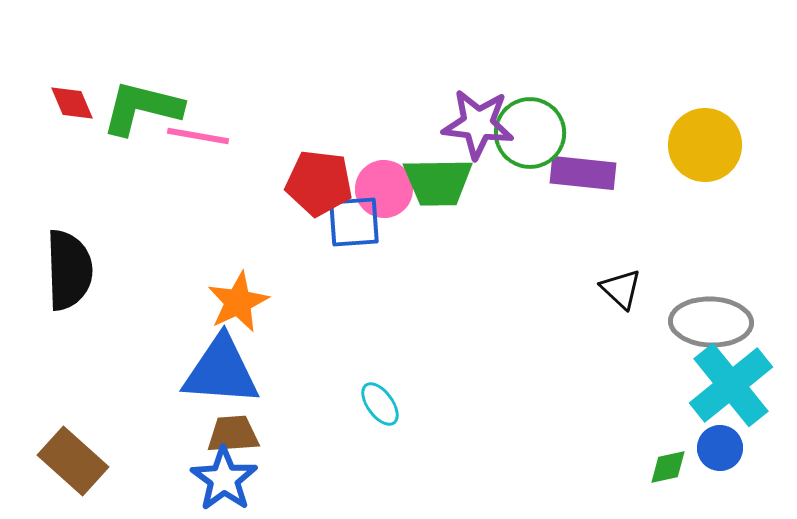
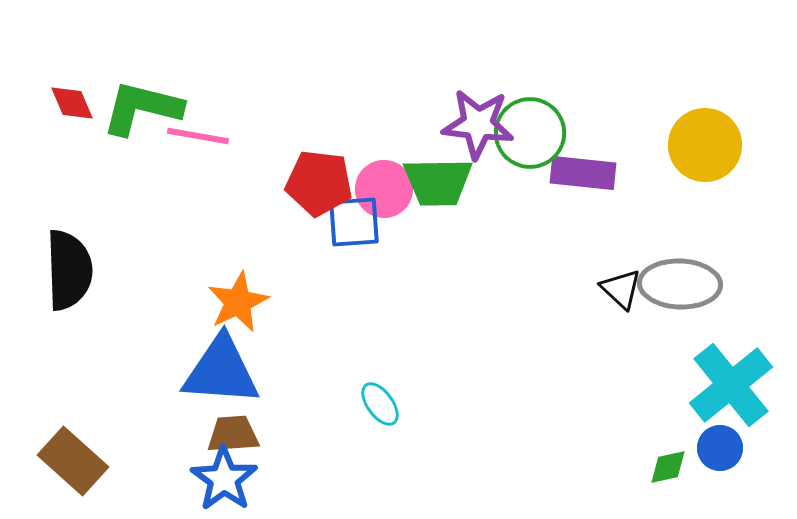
gray ellipse: moved 31 px left, 38 px up
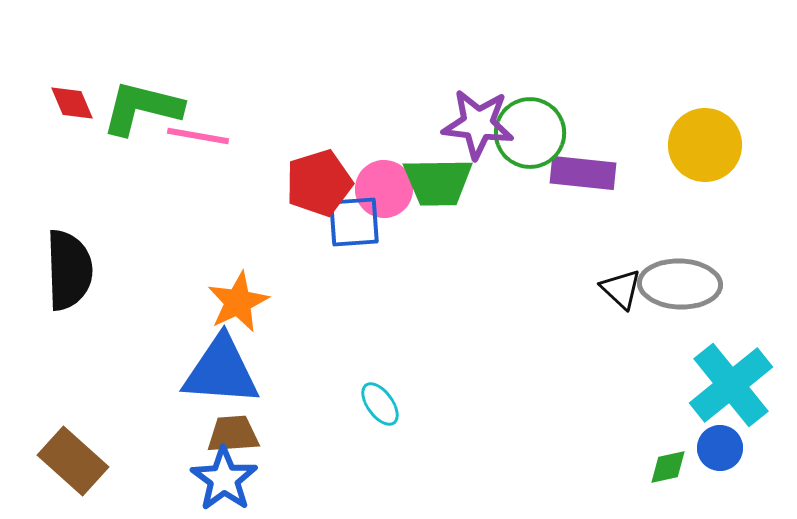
red pentagon: rotated 24 degrees counterclockwise
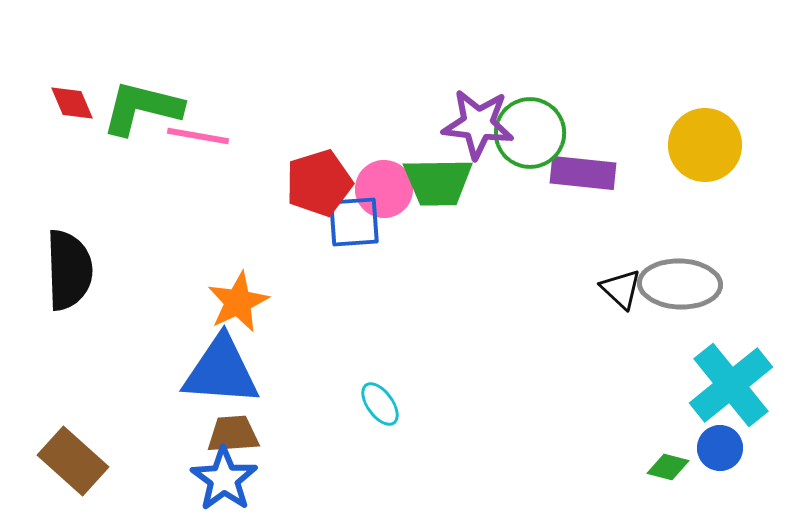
green diamond: rotated 27 degrees clockwise
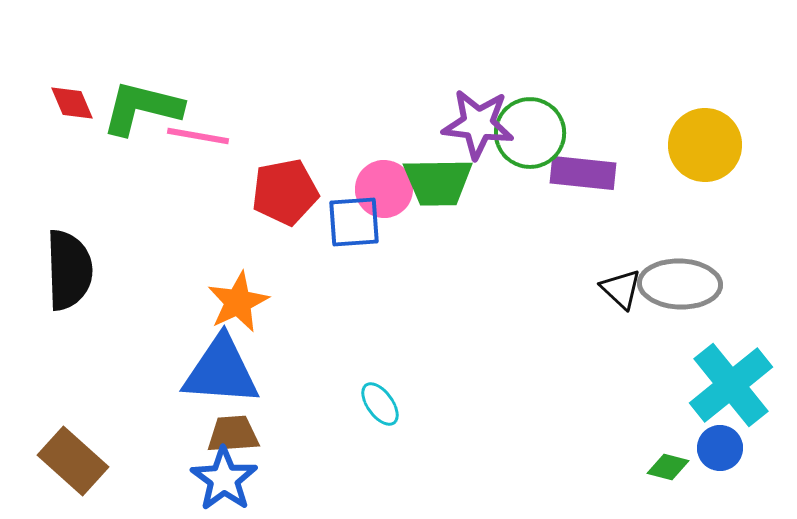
red pentagon: moved 34 px left, 9 px down; rotated 6 degrees clockwise
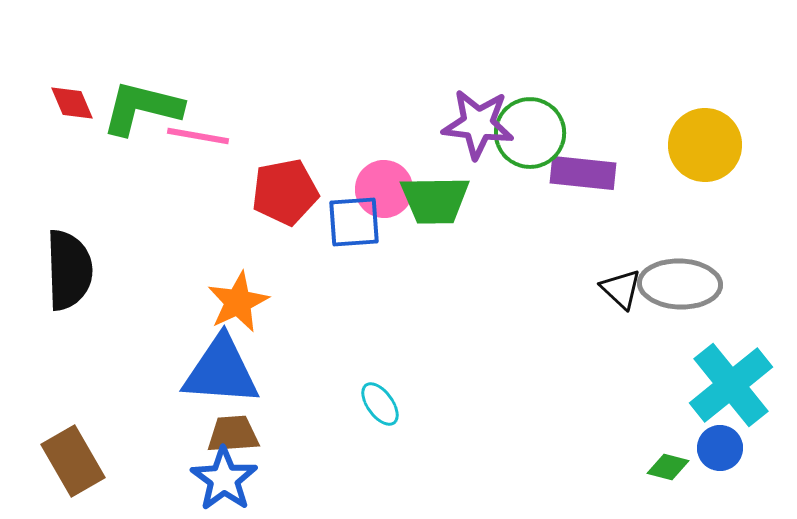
green trapezoid: moved 3 px left, 18 px down
brown rectangle: rotated 18 degrees clockwise
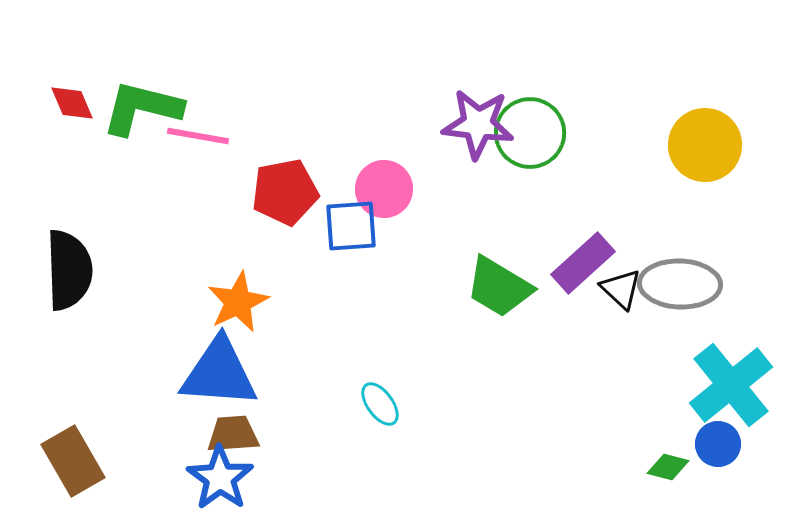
purple rectangle: moved 90 px down; rotated 48 degrees counterclockwise
green trapezoid: moved 64 px right, 87 px down; rotated 32 degrees clockwise
blue square: moved 3 px left, 4 px down
blue triangle: moved 2 px left, 2 px down
blue circle: moved 2 px left, 4 px up
blue star: moved 4 px left, 1 px up
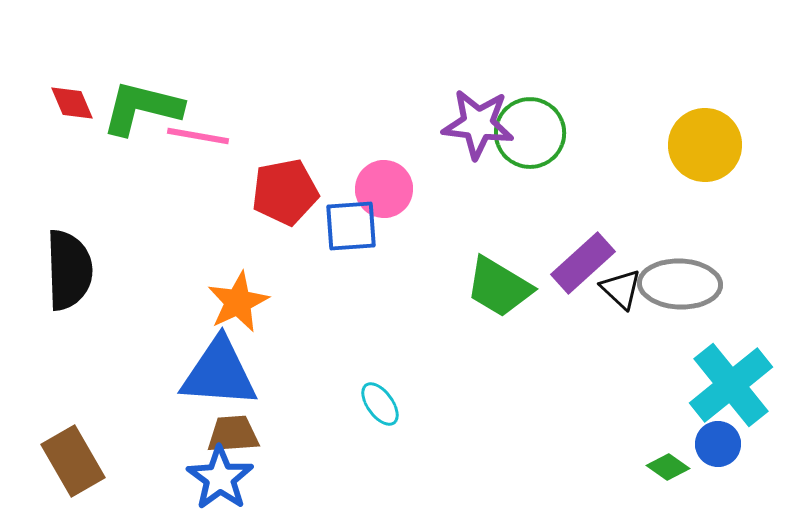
green diamond: rotated 21 degrees clockwise
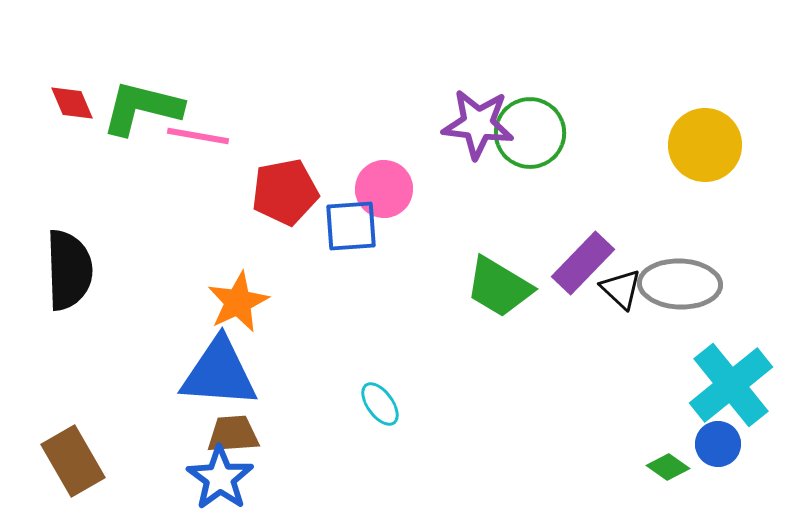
purple rectangle: rotated 4 degrees counterclockwise
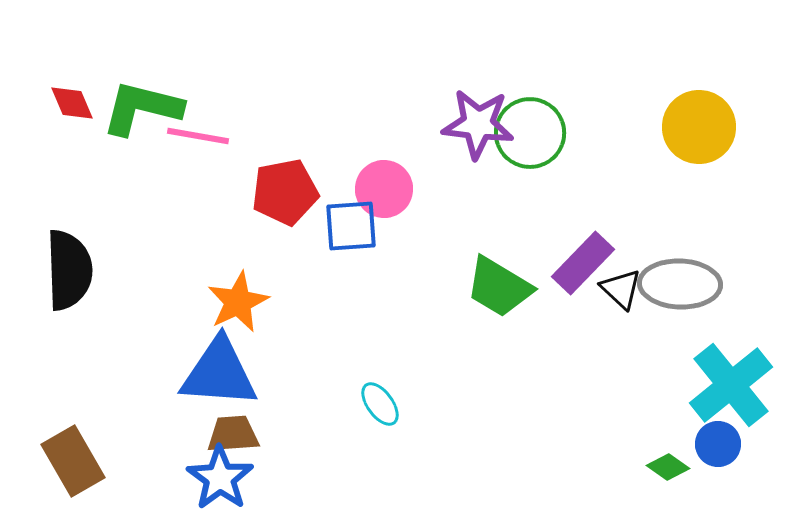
yellow circle: moved 6 px left, 18 px up
